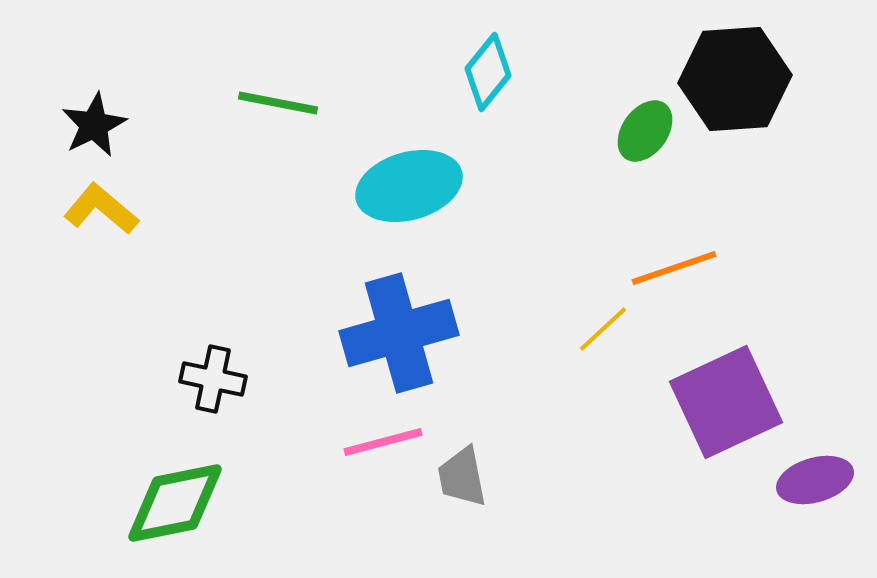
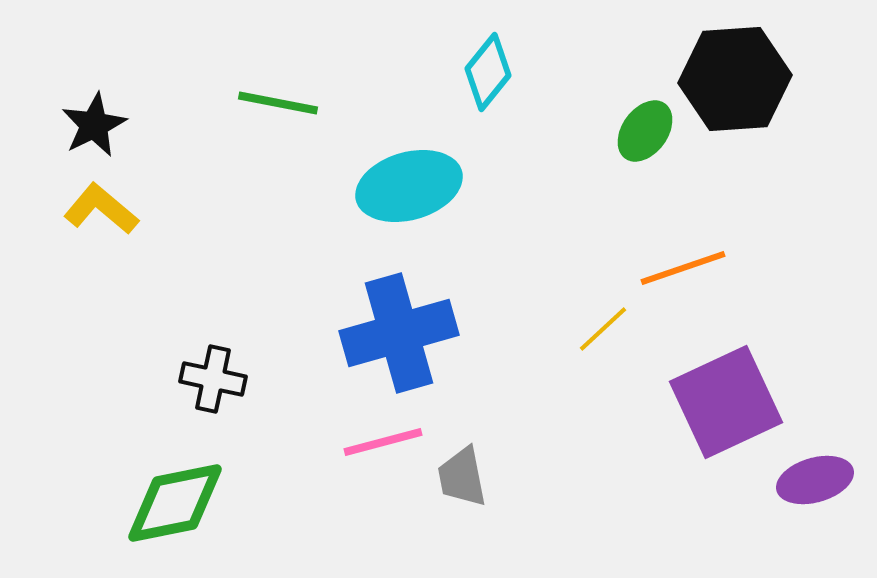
orange line: moved 9 px right
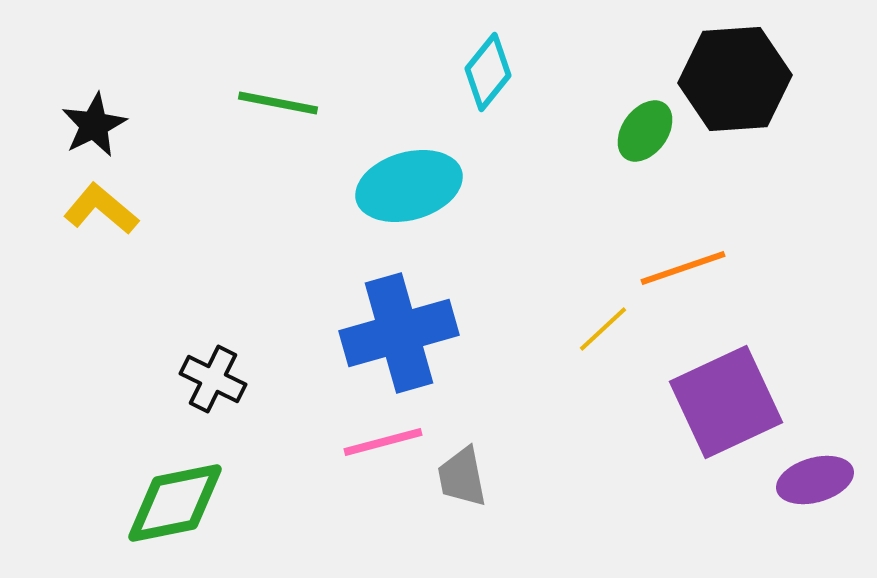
black cross: rotated 14 degrees clockwise
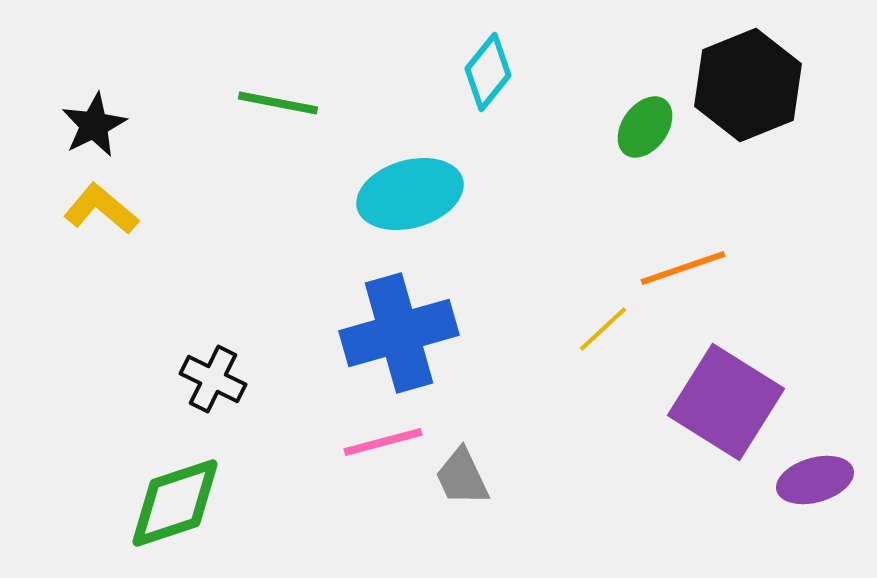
black hexagon: moved 13 px right, 6 px down; rotated 18 degrees counterclockwise
green ellipse: moved 4 px up
cyan ellipse: moved 1 px right, 8 px down
purple square: rotated 33 degrees counterclockwise
gray trapezoid: rotated 14 degrees counterclockwise
green diamond: rotated 7 degrees counterclockwise
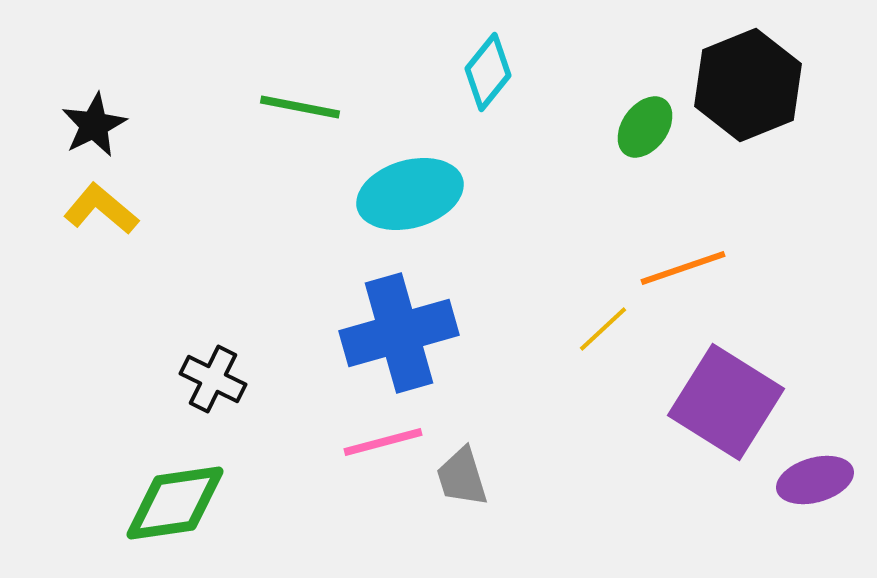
green line: moved 22 px right, 4 px down
gray trapezoid: rotated 8 degrees clockwise
green diamond: rotated 10 degrees clockwise
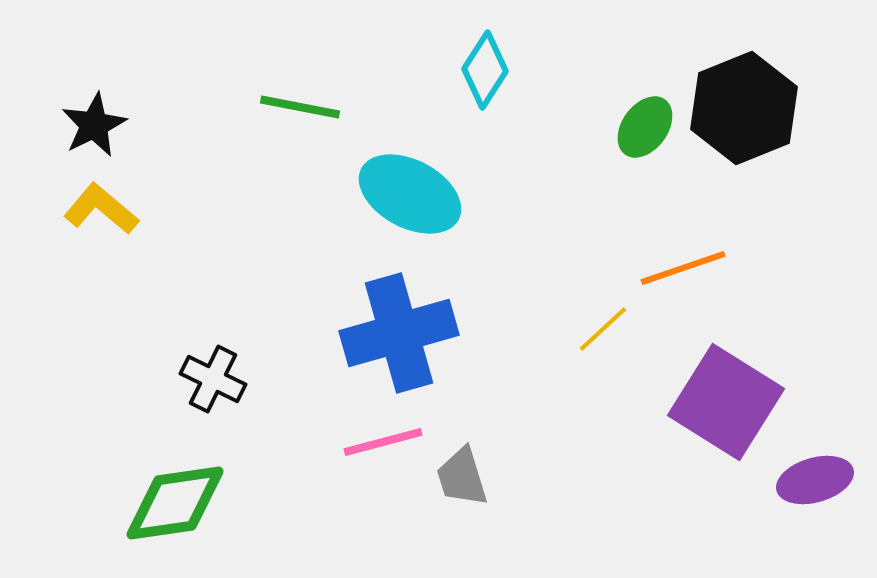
cyan diamond: moved 3 px left, 2 px up; rotated 6 degrees counterclockwise
black hexagon: moved 4 px left, 23 px down
cyan ellipse: rotated 44 degrees clockwise
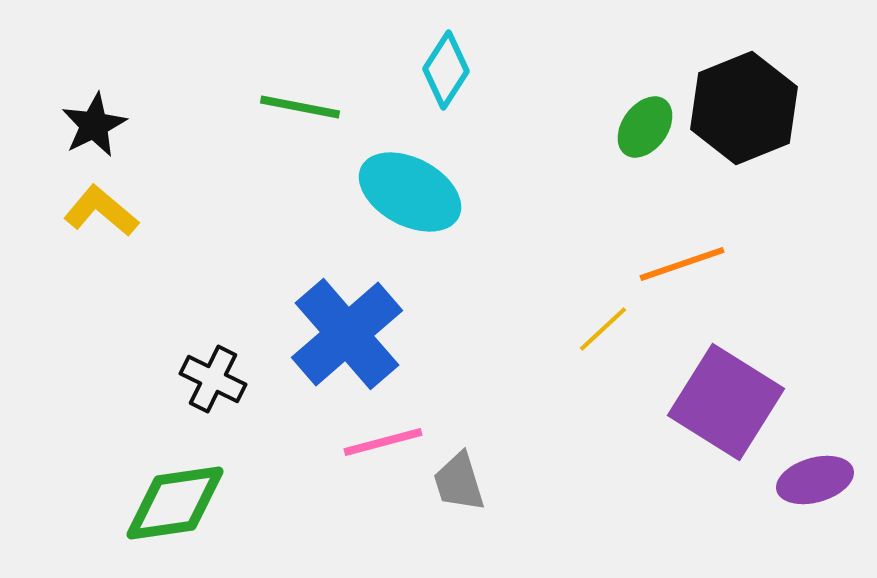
cyan diamond: moved 39 px left
cyan ellipse: moved 2 px up
yellow L-shape: moved 2 px down
orange line: moved 1 px left, 4 px up
blue cross: moved 52 px left, 1 px down; rotated 25 degrees counterclockwise
gray trapezoid: moved 3 px left, 5 px down
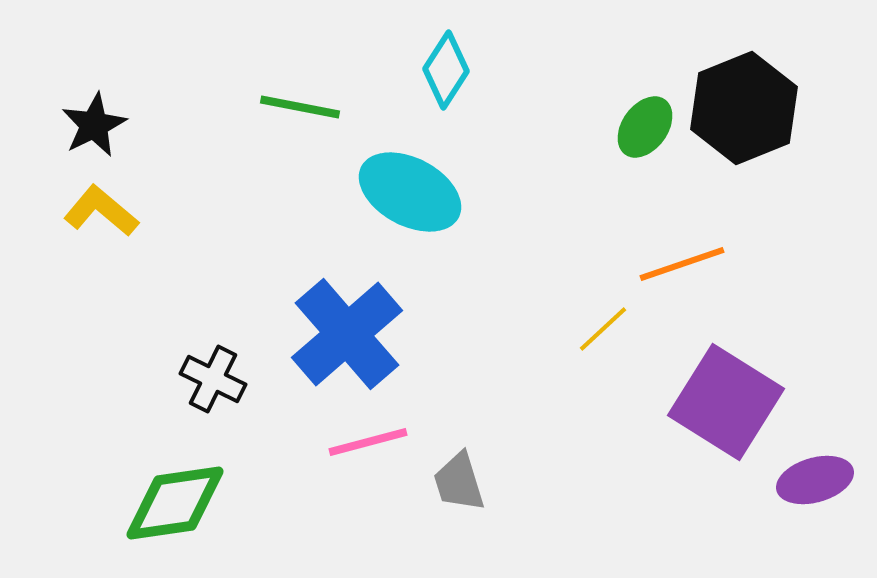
pink line: moved 15 px left
